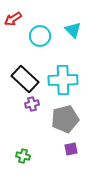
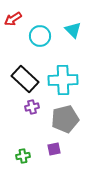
purple cross: moved 3 px down
purple square: moved 17 px left
green cross: rotated 24 degrees counterclockwise
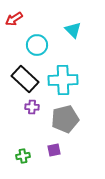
red arrow: moved 1 px right
cyan circle: moved 3 px left, 9 px down
purple cross: rotated 16 degrees clockwise
purple square: moved 1 px down
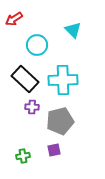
gray pentagon: moved 5 px left, 2 px down
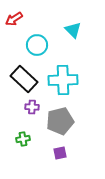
black rectangle: moved 1 px left
purple square: moved 6 px right, 3 px down
green cross: moved 17 px up
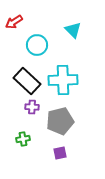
red arrow: moved 3 px down
black rectangle: moved 3 px right, 2 px down
